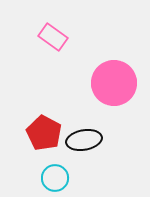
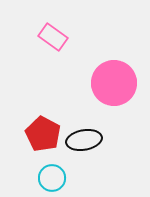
red pentagon: moved 1 px left, 1 px down
cyan circle: moved 3 px left
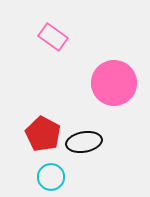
black ellipse: moved 2 px down
cyan circle: moved 1 px left, 1 px up
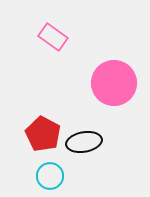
cyan circle: moved 1 px left, 1 px up
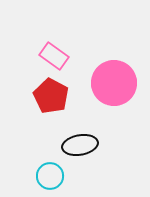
pink rectangle: moved 1 px right, 19 px down
red pentagon: moved 8 px right, 38 px up
black ellipse: moved 4 px left, 3 px down
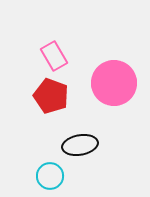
pink rectangle: rotated 24 degrees clockwise
red pentagon: rotated 8 degrees counterclockwise
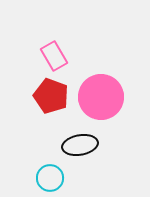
pink circle: moved 13 px left, 14 px down
cyan circle: moved 2 px down
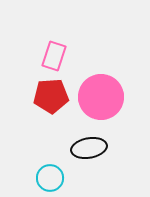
pink rectangle: rotated 48 degrees clockwise
red pentagon: rotated 24 degrees counterclockwise
black ellipse: moved 9 px right, 3 px down
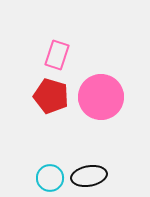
pink rectangle: moved 3 px right, 1 px up
red pentagon: rotated 20 degrees clockwise
black ellipse: moved 28 px down
